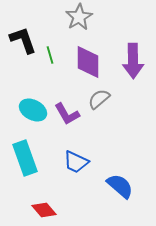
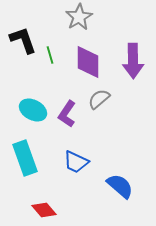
purple L-shape: rotated 64 degrees clockwise
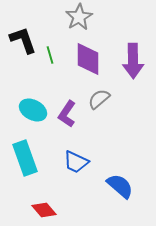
purple diamond: moved 3 px up
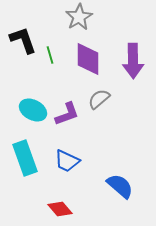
purple L-shape: rotated 144 degrees counterclockwise
blue trapezoid: moved 9 px left, 1 px up
red diamond: moved 16 px right, 1 px up
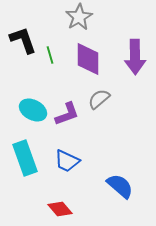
purple arrow: moved 2 px right, 4 px up
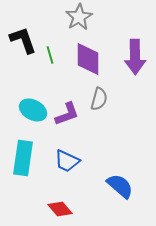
gray semicircle: rotated 145 degrees clockwise
cyan rectangle: moved 2 px left; rotated 28 degrees clockwise
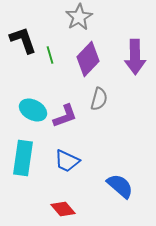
purple diamond: rotated 44 degrees clockwise
purple L-shape: moved 2 px left, 2 px down
red diamond: moved 3 px right
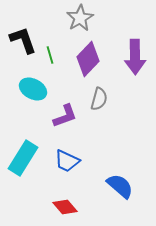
gray star: moved 1 px right, 1 px down
cyan ellipse: moved 21 px up
cyan rectangle: rotated 24 degrees clockwise
red diamond: moved 2 px right, 2 px up
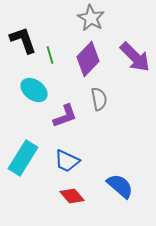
gray star: moved 11 px right; rotated 12 degrees counterclockwise
purple arrow: rotated 44 degrees counterclockwise
cyan ellipse: moved 1 px right, 1 px down; rotated 8 degrees clockwise
gray semicircle: rotated 25 degrees counterclockwise
red diamond: moved 7 px right, 11 px up
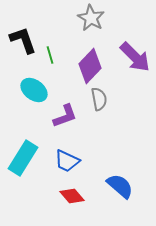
purple diamond: moved 2 px right, 7 px down
